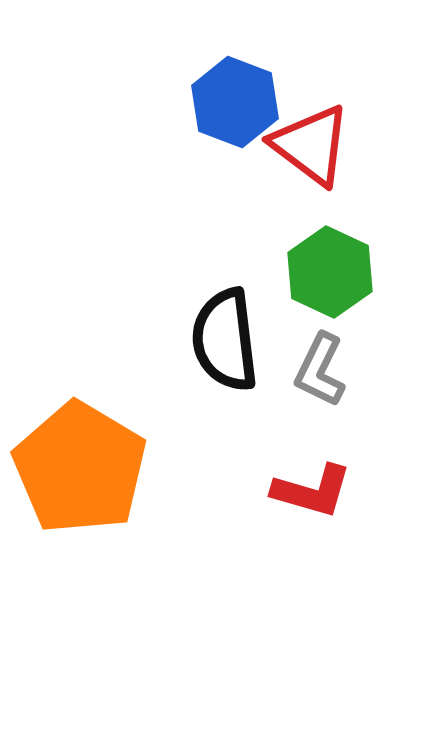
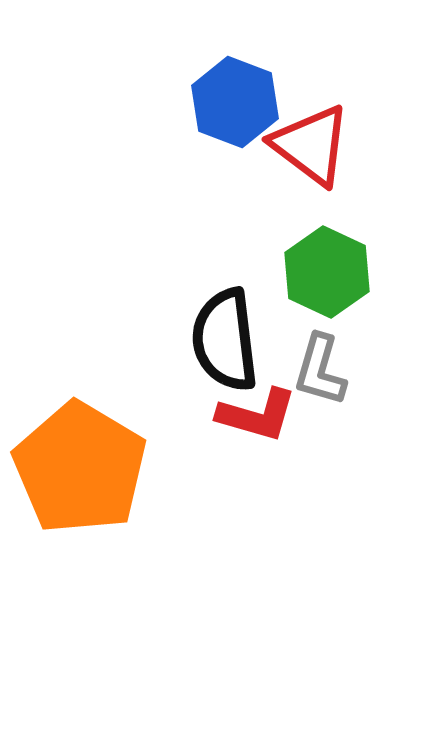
green hexagon: moved 3 px left
gray L-shape: rotated 10 degrees counterclockwise
red L-shape: moved 55 px left, 76 px up
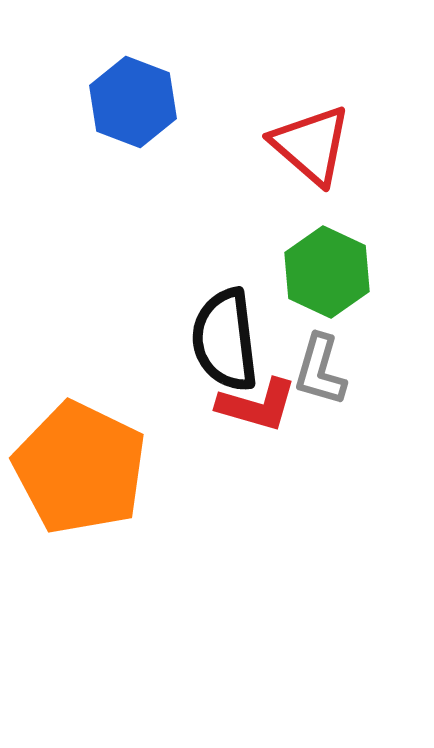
blue hexagon: moved 102 px left
red triangle: rotated 4 degrees clockwise
red L-shape: moved 10 px up
orange pentagon: rotated 5 degrees counterclockwise
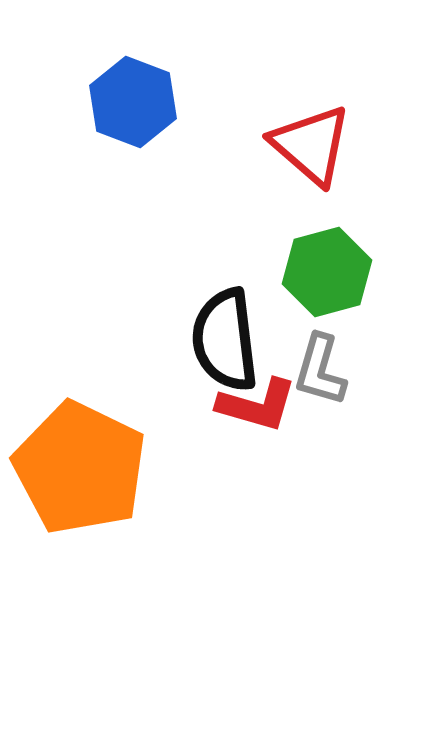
green hexagon: rotated 20 degrees clockwise
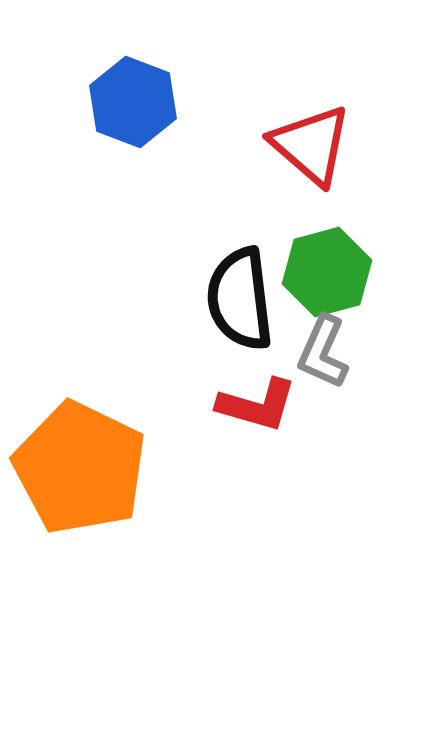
black semicircle: moved 15 px right, 41 px up
gray L-shape: moved 3 px right, 18 px up; rotated 8 degrees clockwise
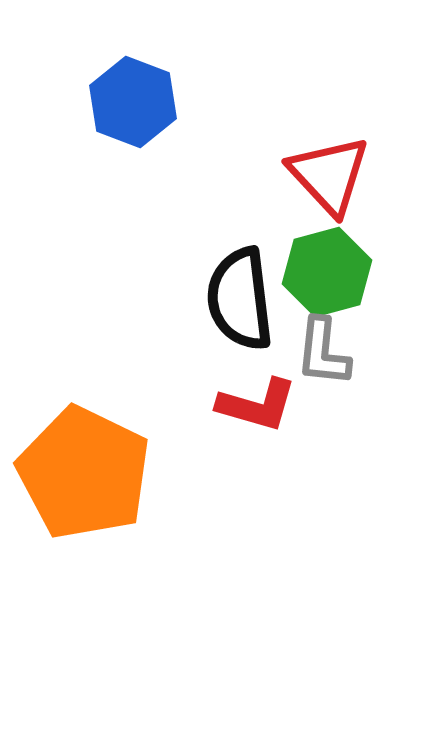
red triangle: moved 18 px right, 30 px down; rotated 6 degrees clockwise
gray L-shape: rotated 18 degrees counterclockwise
orange pentagon: moved 4 px right, 5 px down
